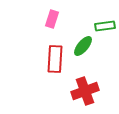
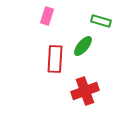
pink rectangle: moved 5 px left, 3 px up
green rectangle: moved 4 px left, 5 px up; rotated 24 degrees clockwise
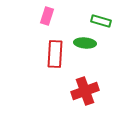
green ellipse: moved 2 px right, 3 px up; rotated 55 degrees clockwise
red rectangle: moved 5 px up
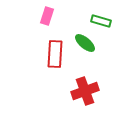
green ellipse: rotated 35 degrees clockwise
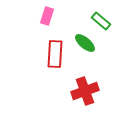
green rectangle: rotated 24 degrees clockwise
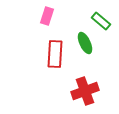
green ellipse: rotated 25 degrees clockwise
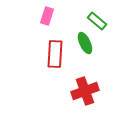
green rectangle: moved 4 px left
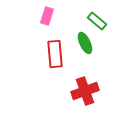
red rectangle: rotated 8 degrees counterclockwise
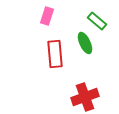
red cross: moved 6 px down
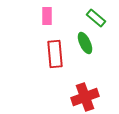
pink rectangle: rotated 18 degrees counterclockwise
green rectangle: moved 1 px left, 3 px up
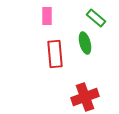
green ellipse: rotated 10 degrees clockwise
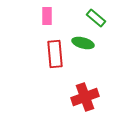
green ellipse: moved 2 px left; rotated 60 degrees counterclockwise
